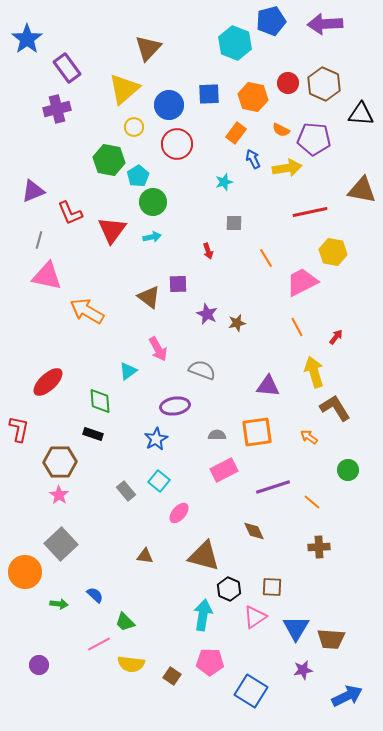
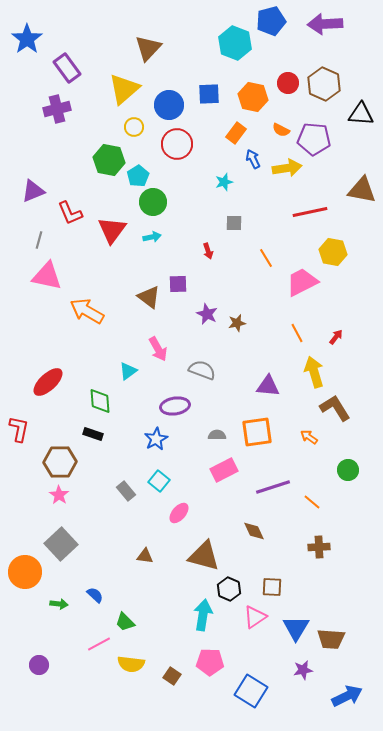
orange line at (297, 327): moved 6 px down
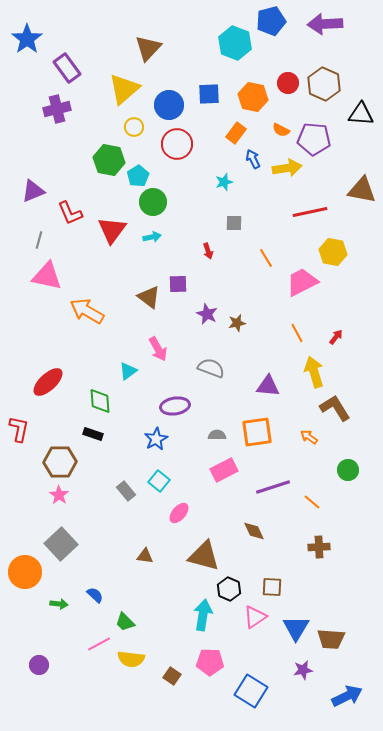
gray semicircle at (202, 370): moved 9 px right, 2 px up
yellow semicircle at (131, 664): moved 5 px up
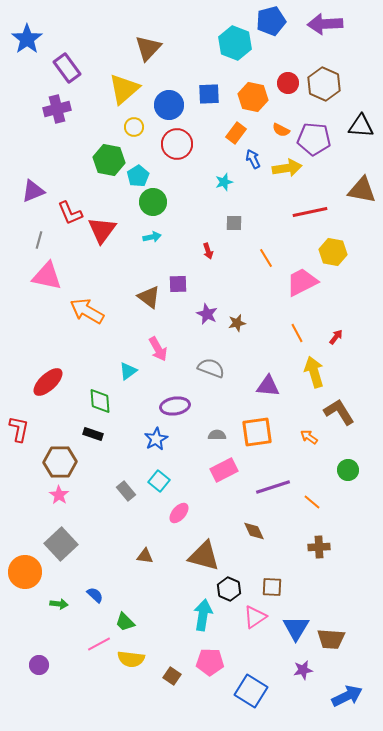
black triangle at (361, 114): moved 12 px down
red triangle at (112, 230): moved 10 px left
brown L-shape at (335, 408): moved 4 px right, 4 px down
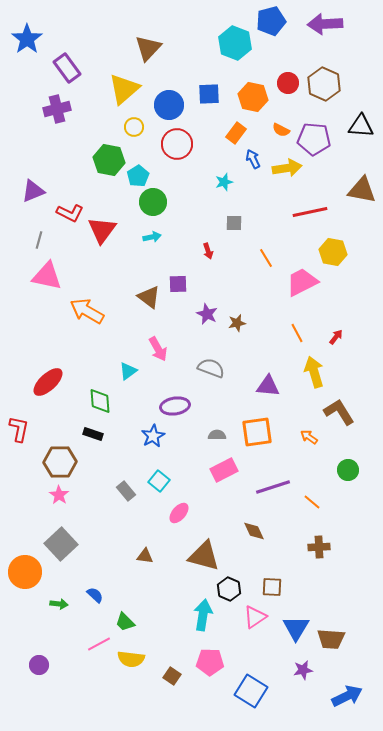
red L-shape at (70, 213): rotated 40 degrees counterclockwise
blue star at (156, 439): moved 3 px left, 3 px up
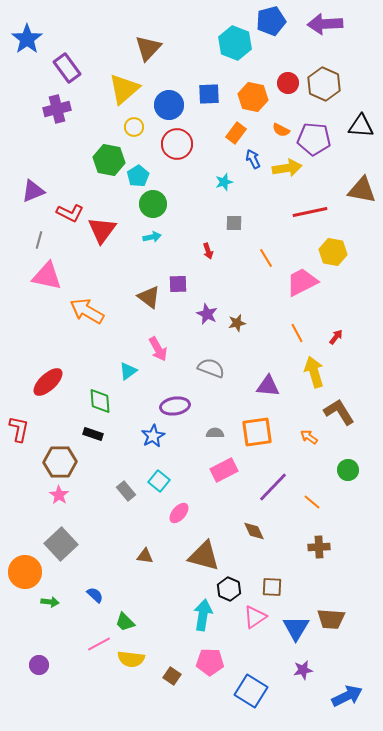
green circle at (153, 202): moved 2 px down
gray semicircle at (217, 435): moved 2 px left, 2 px up
purple line at (273, 487): rotated 28 degrees counterclockwise
green arrow at (59, 604): moved 9 px left, 2 px up
brown trapezoid at (331, 639): moved 20 px up
